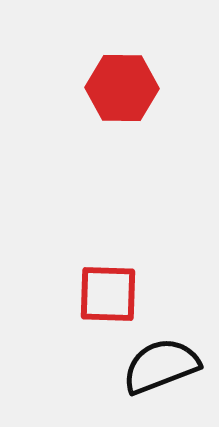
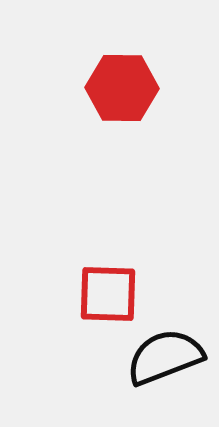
black semicircle: moved 4 px right, 9 px up
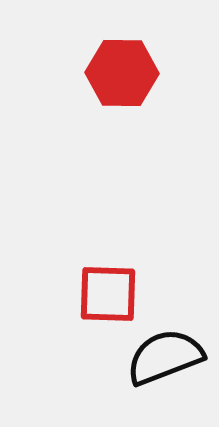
red hexagon: moved 15 px up
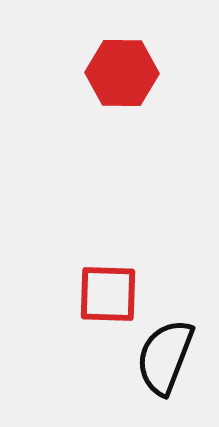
black semicircle: rotated 48 degrees counterclockwise
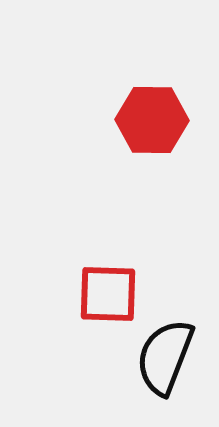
red hexagon: moved 30 px right, 47 px down
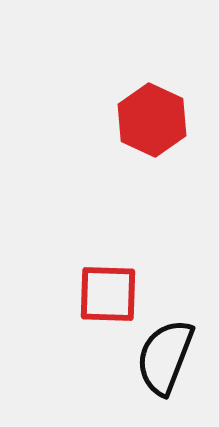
red hexagon: rotated 24 degrees clockwise
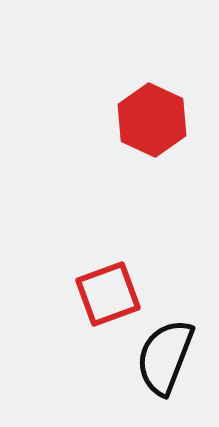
red square: rotated 22 degrees counterclockwise
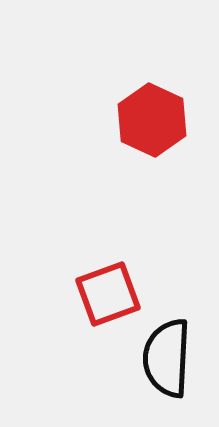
black semicircle: moved 2 px right, 1 px down; rotated 18 degrees counterclockwise
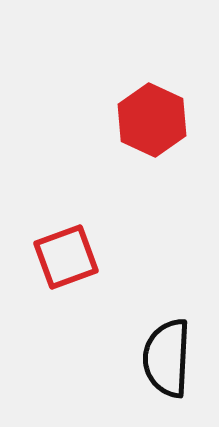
red square: moved 42 px left, 37 px up
